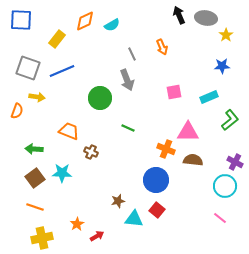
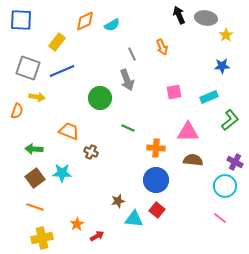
yellow rectangle: moved 3 px down
orange cross: moved 10 px left, 1 px up; rotated 18 degrees counterclockwise
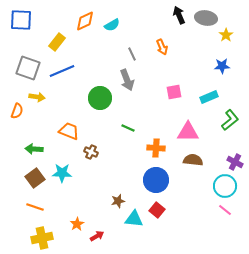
pink line: moved 5 px right, 8 px up
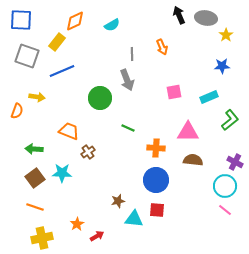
orange diamond: moved 10 px left
gray line: rotated 24 degrees clockwise
gray square: moved 1 px left, 12 px up
brown cross: moved 3 px left; rotated 32 degrees clockwise
red square: rotated 35 degrees counterclockwise
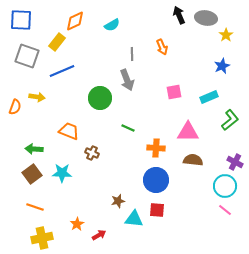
blue star: rotated 21 degrees counterclockwise
orange semicircle: moved 2 px left, 4 px up
brown cross: moved 4 px right, 1 px down; rotated 32 degrees counterclockwise
brown square: moved 3 px left, 4 px up
red arrow: moved 2 px right, 1 px up
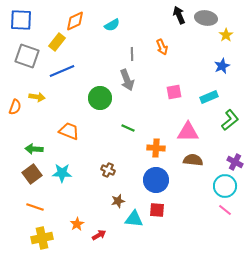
brown cross: moved 16 px right, 17 px down
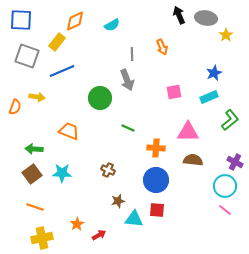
blue star: moved 8 px left, 7 px down
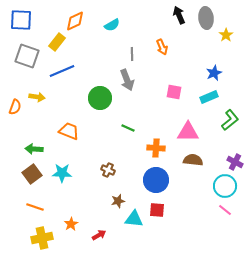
gray ellipse: rotated 75 degrees clockwise
pink square: rotated 21 degrees clockwise
orange star: moved 6 px left
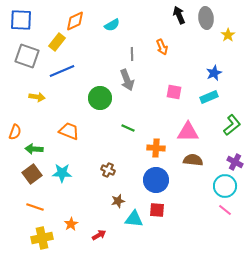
yellow star: moved 2 px right
orange semicircle: moved 25 px down
green L-shape: moved 2 px right, 5 px down
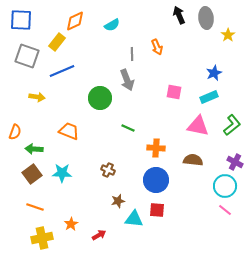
orange arrow: moved 5 px left
pink triangle: moved 10 px right, 6 px up; rotated 10 degrees clockwise
